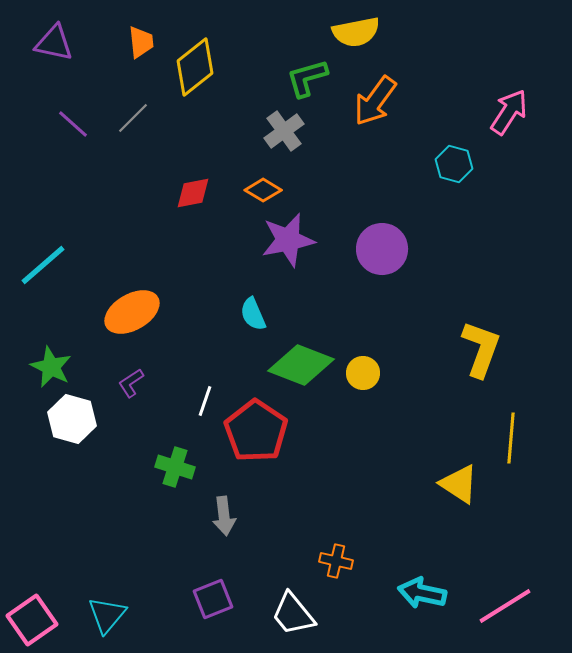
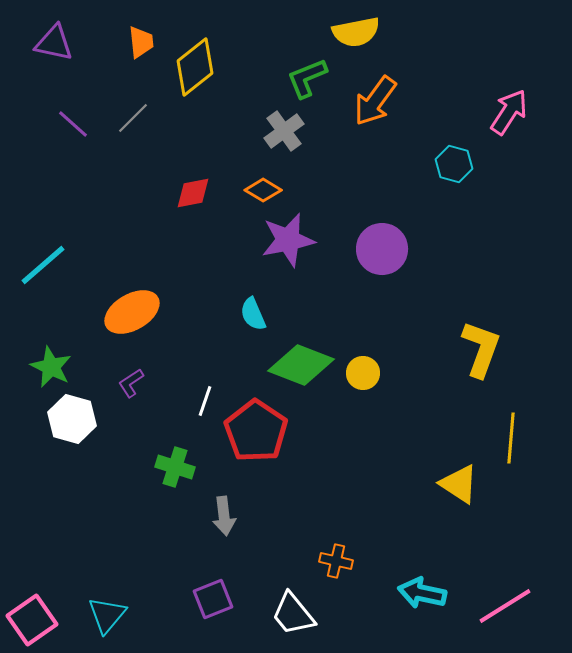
green L-shape: rotated 6 degrees counterclockwise
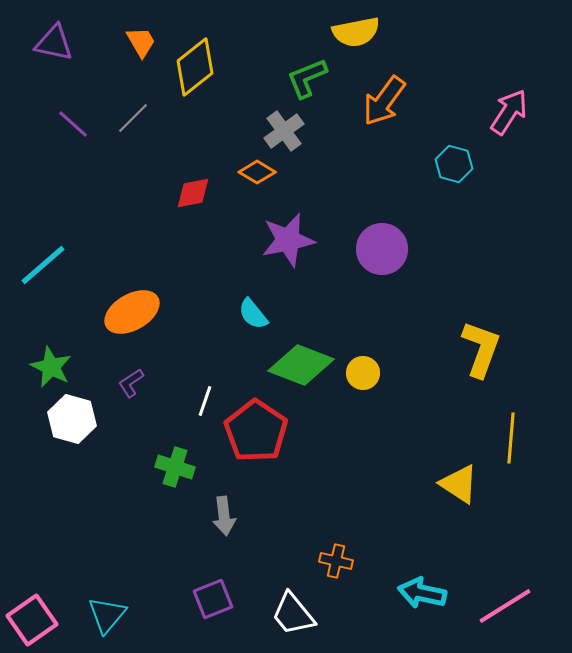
orange trapezoid: rotated 24 degrees counterclockwise
orange arrow: moved 9 px right
orange diamond: moved 6 px left, 18 px up
cyan semicircle: rotated 16 degrees counterclockwise
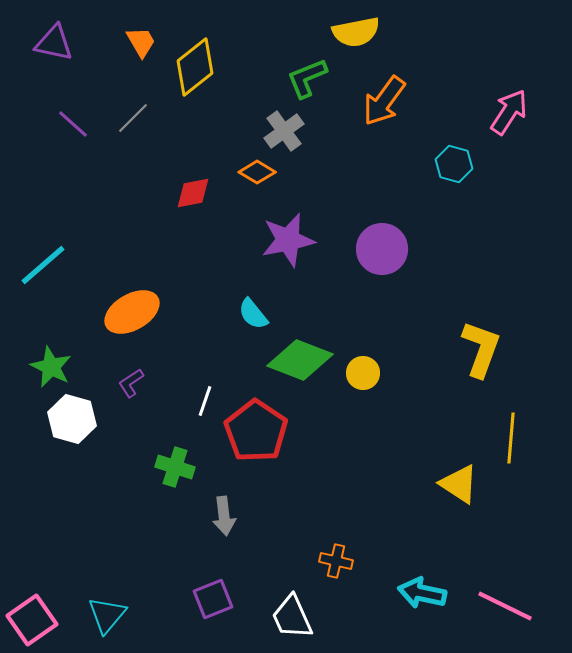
green diamond: moved 1 px left, 5 px up
pink line: rotated 58 degrees clockwise
white trapezoid: moved 1 px left, 3 px down; rotated 15 degrees clockwise
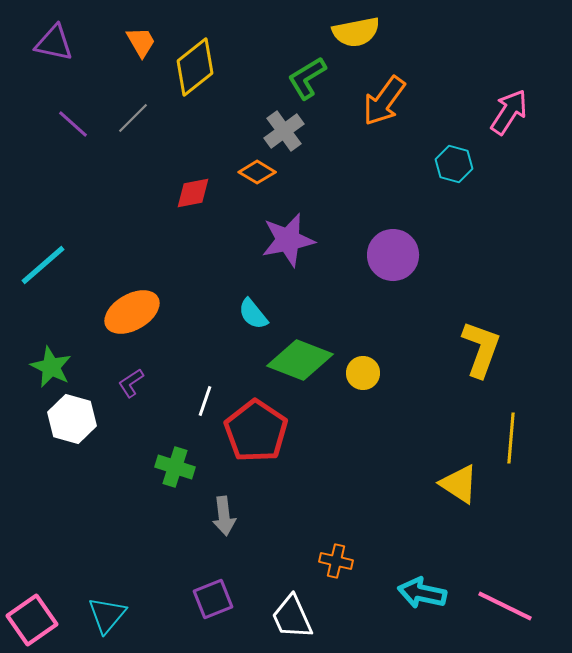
green L-shape: rotated 9 degrees counterclockwise
purple circle: moved 11 px right, 6 px down
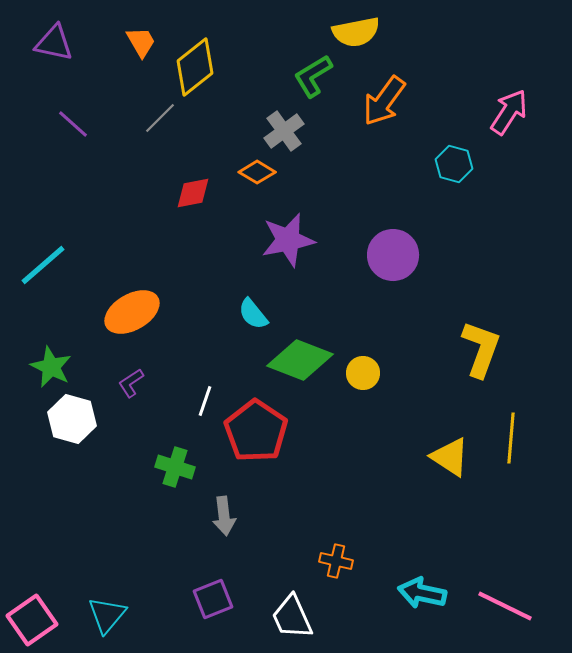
green L-shape: moved 6 px right, 2 px up
gray line: moved 27 px right
yellow triangle: moved 9 px left, 27 px up
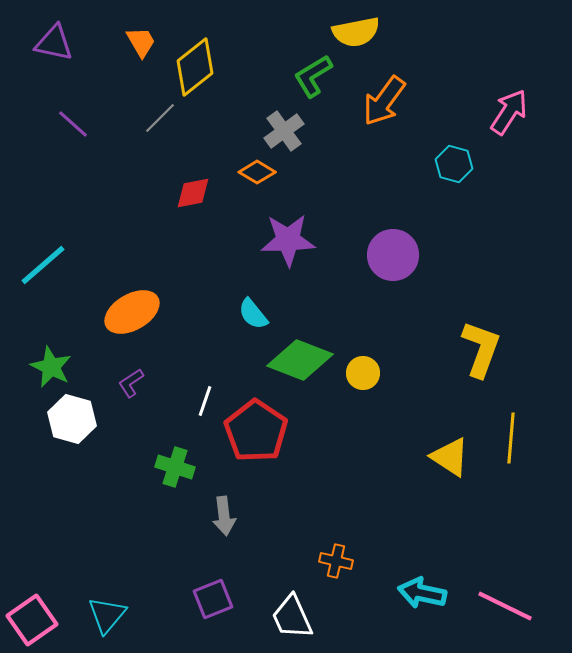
purple star: rotated 10 degrees clockwise
